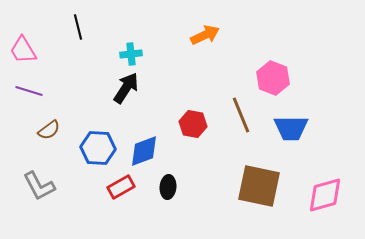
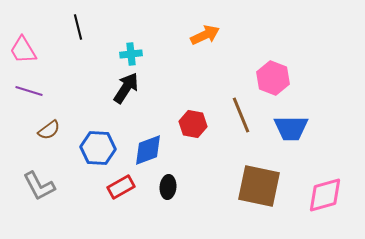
blue diamond: moved 4 px right, 1 px up
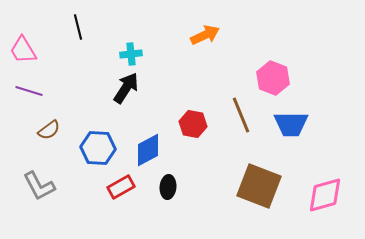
blue trapezoid: moved 4 px up
blue diamond: rotated 8 degrees counterclockwise
brown square: rotated 9 degrees clockwise
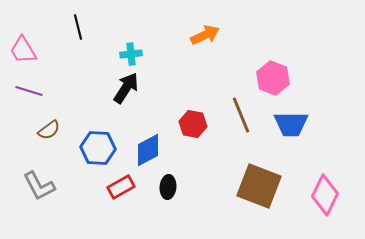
pink diamond: rotated 48 degrees counterclockwise
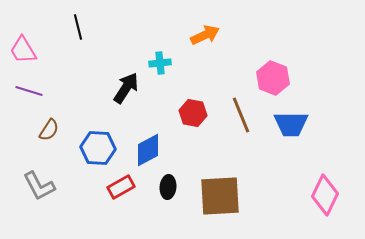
cyan cross: moved 29 px right, 9 px down
red hexagon: moved 11 px up
brown semicircle: rotated 20 degrees counterclockwise
brown square: moved 39 px left, 10 px down; rotated 24 degrees counterclockwise
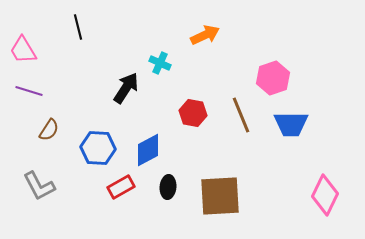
cyan cross: rotated 30 degrees clockwise
pink hexagon: rotated 20 degrees clockwise
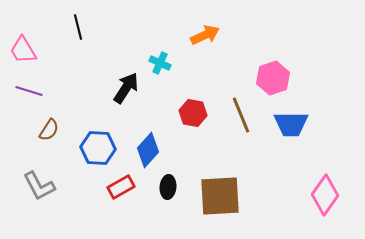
blue diamond: rotated 20 degrees counterclockwise
pink diamond: rotated 9 degrees clockwise
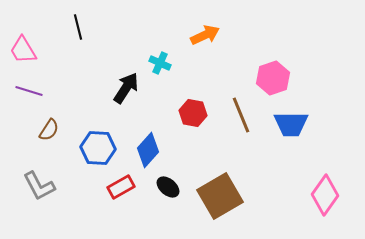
black ellipse: rotated 55 degrees counterclockwise
brown square: rotated 27 degrees counterclockwise
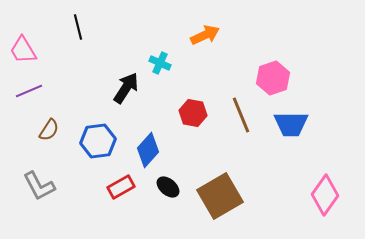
purple line: rotated 40 degrees counterclockwise
blue hexagon: moved 7 px up; rotated 12 degrees counterclockwise
